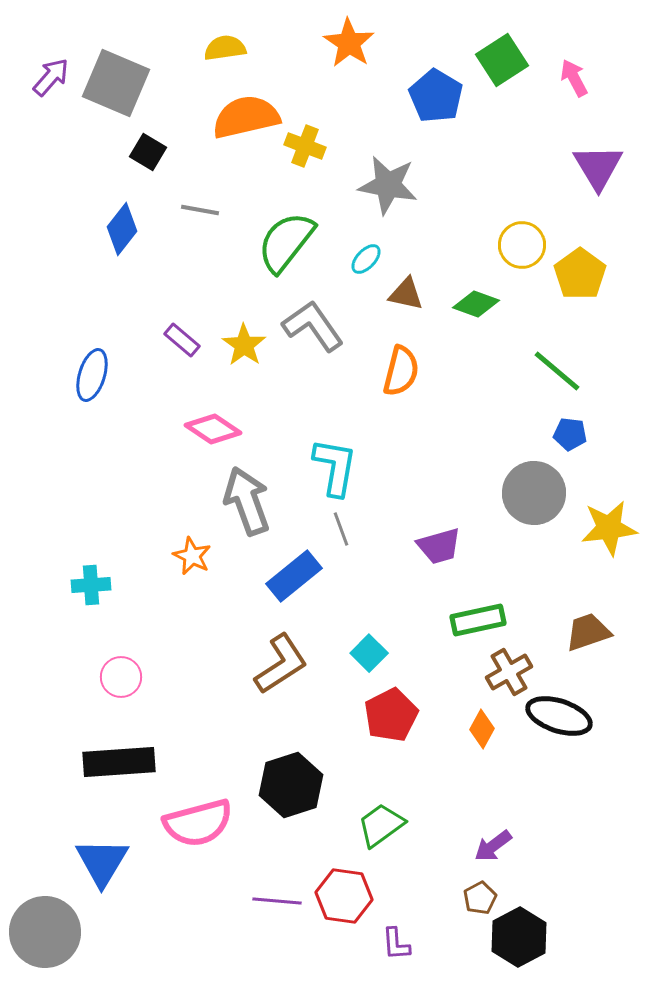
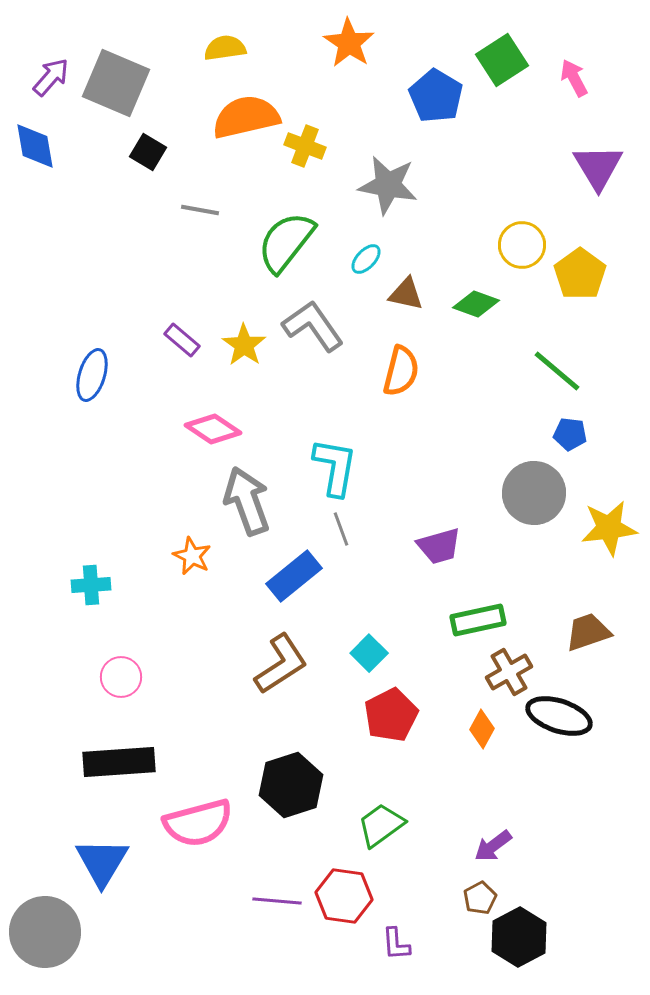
blue diamond at (122, 229): moved 87 px left, 83 px up; rotated 48 degrees counterclockwise
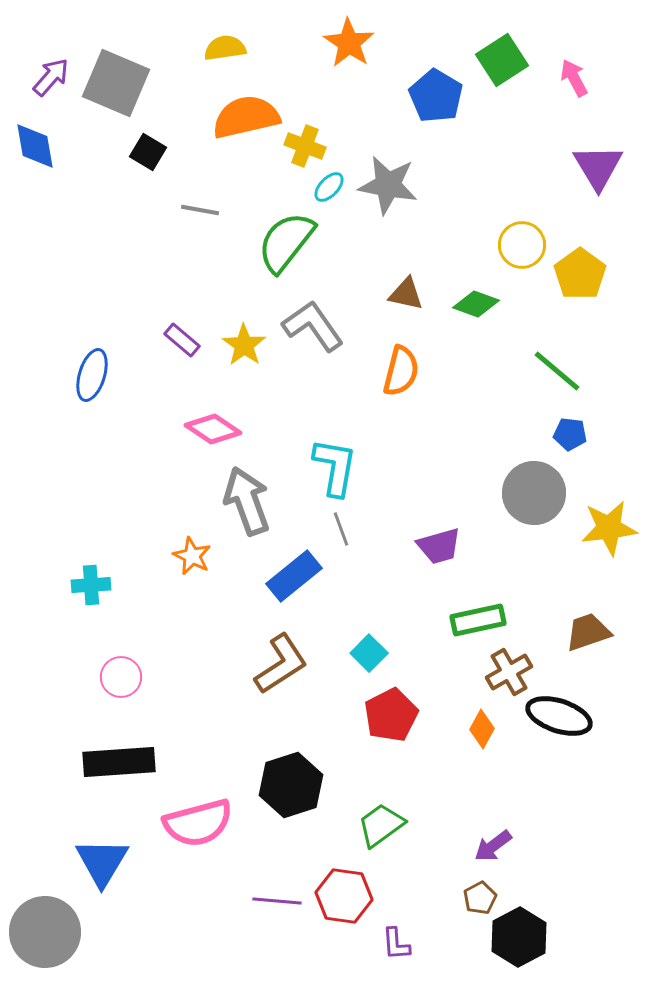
cyan ellipse at (366, 259): moved 37 px left, 72 px up
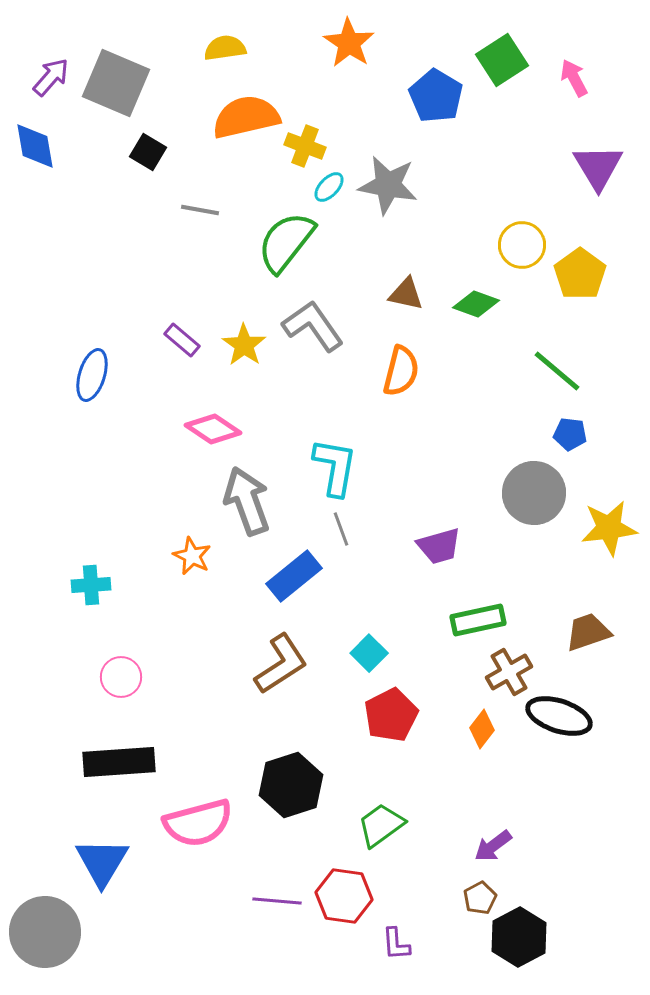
orange diamond at (482, 729): rotated 9 degrees clockwise
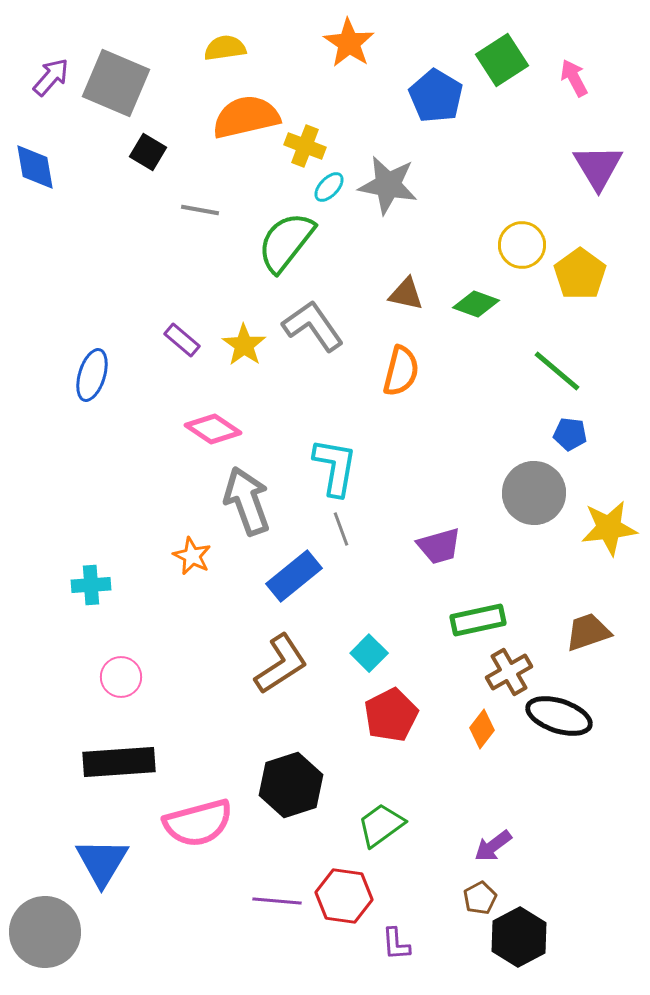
blue diamond at (35, 146): moved 21 px down
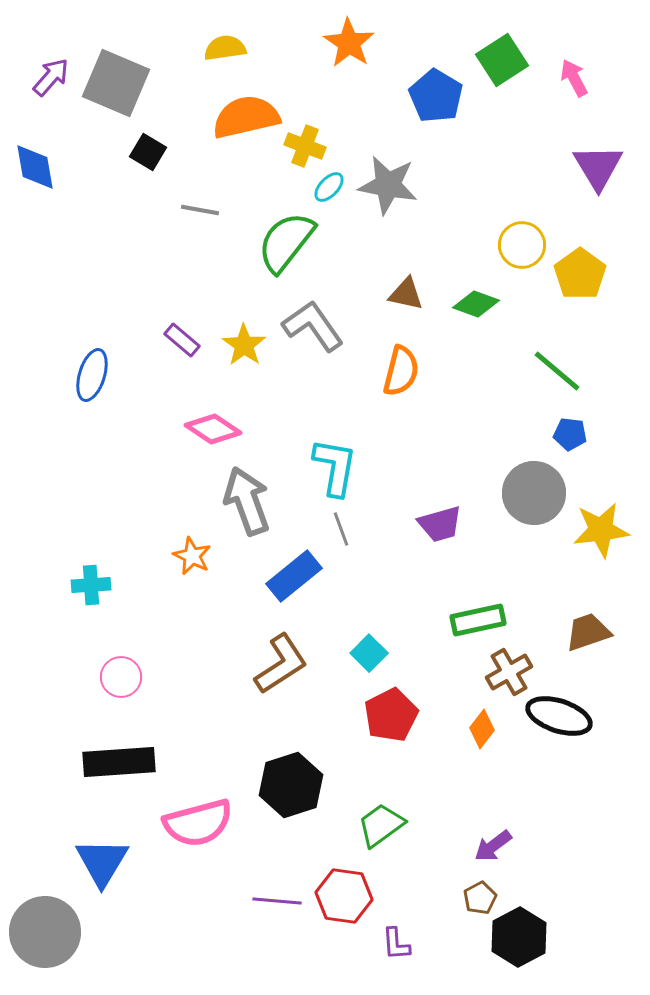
yellow star at (609, 528): moved 8 px left, 2 px down
purple trapezoid at (439, 546): moved 1 px right, 22 px up
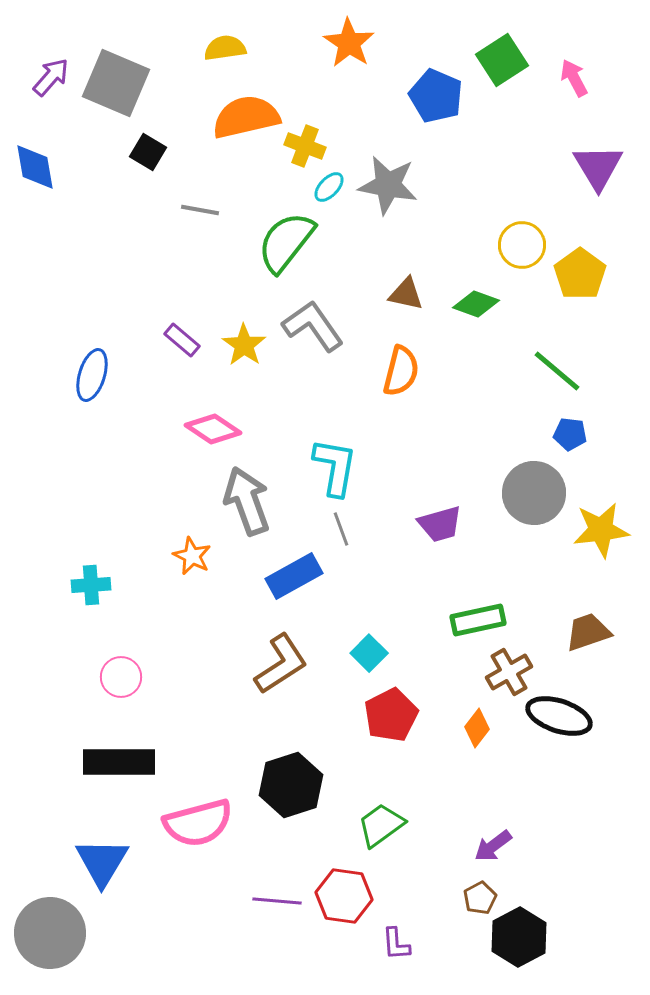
blue pentagon at (436, 96): rotated 8 degrees counterclockwise
blue rectangle at (294, 576): rotated 10 degrees clockwise
orange diamond at (482, 729): moved 5 px left, 1 px up
black rectangle at (119, 762): rotated 4 degrees clockwise
gray circle at (45, 932): moved 5 px right, 1 px down
